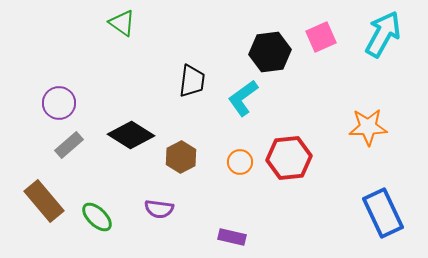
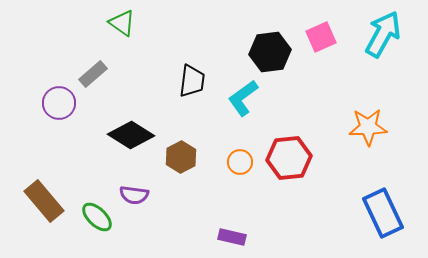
gray rectangle: moved 24 px right, 71 px up
purple semicircle: moved 25 px left, 14 px up
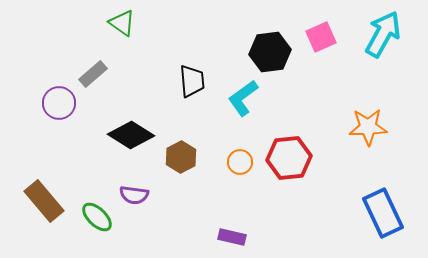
black trapezoid: rotated 12 degrees counterclockwise
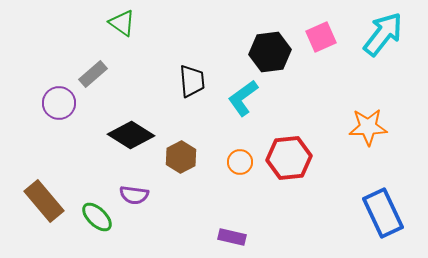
cyan arrow: rotated 9 degrees clockwise
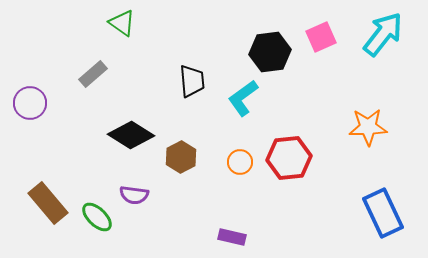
purple circle: moved 29 px left
brown rectangle: moved 4 px right, 2 px down
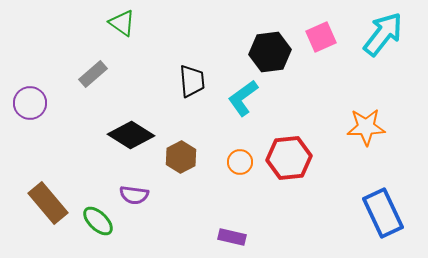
orange star: moved 2 px left
green ellipse: moved 1 px right, 4 px down
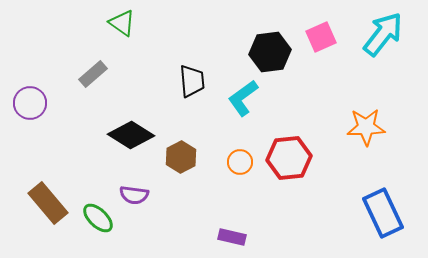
green ellipse: moved 3 px up
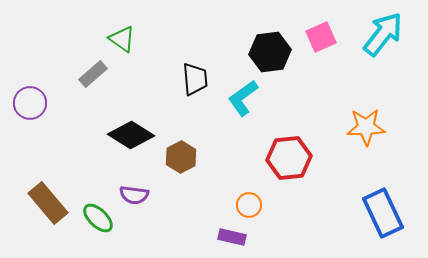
green triangle: moved 16 px down
black trapezoid: moved 3 px right, 2 px up
orange circle: moved 9 px right, 43 px down
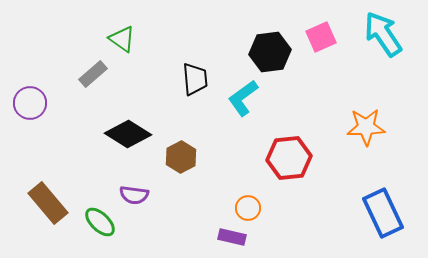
cyan arrow: rotated 72 degrees counterclockwise
black diamond: moved 3 px left, 1 px up
orange circle: moved 1 px left, 3 px down
green ellipse: moved 2 px right, 4 px down
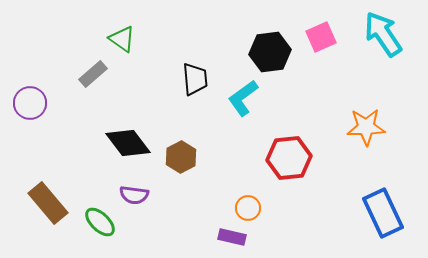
black diamond: moved 9 px down; rotated 21 degrees clockwise
